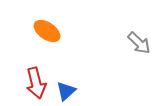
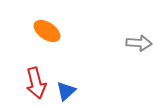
gray arrow: rotated 40 degrees counterclockwise
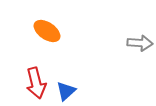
gray arrow: moved 1 px right
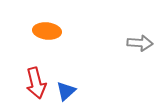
orange ellipse: rotated 28 degrees counterclockwise
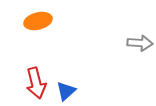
orange ellipse: moved 9 px left, 10 px up; rotated 20 degrees counterclockwise
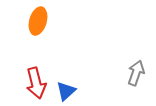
orange ellipse: rotated 60 degrees counterclockwise
gray arrow: moved 4 px left, 30 px down; rotated 75 degrees counterclockwise
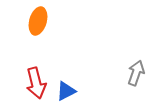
blue triangle: rotated 15 degrees clockwise
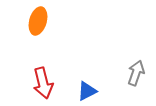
red arrow: moved 7 px right
blue triangle: moved 21 px right
